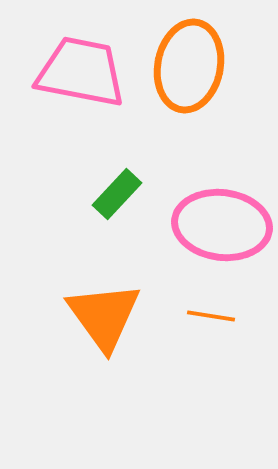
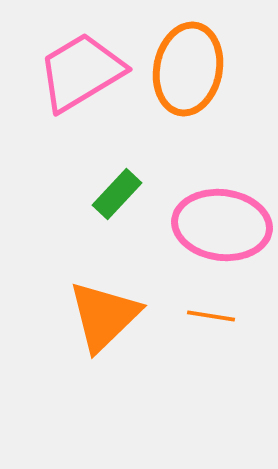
orange ellipse: moved 1 px left, 3 px down
pink trapezoid: rotated 42 degrees counterclockwise
orange triangle: rotated 22 degrees clockwise
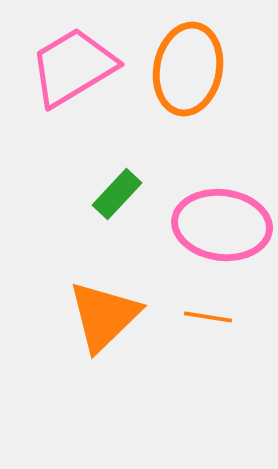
pink trapezoid: moved 8 px left, 5 px up
orange line: moved 3 px left, 1 px down
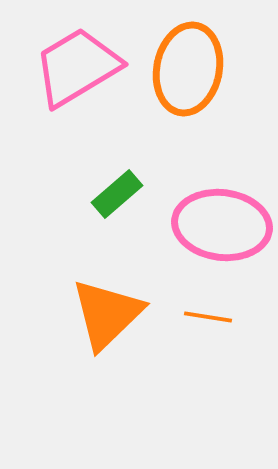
pink trapezoid: moved 4 px right
green rectangle: rotated 6 degrees clockwise
orange triangle: moved 3 px right, 2 px up
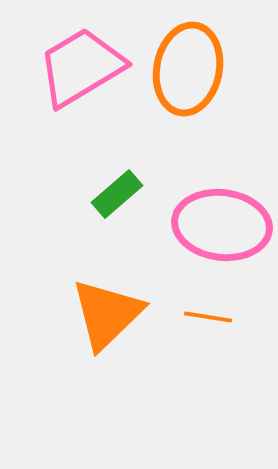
pink trapezoid: moved 4 px right
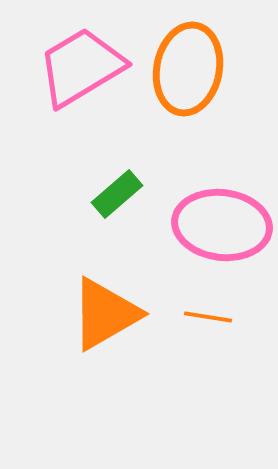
orange triangle: moved 2 px left; rotated 14 degrees clockwise
